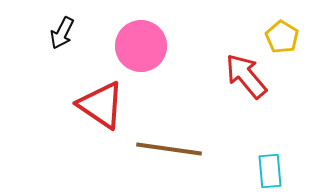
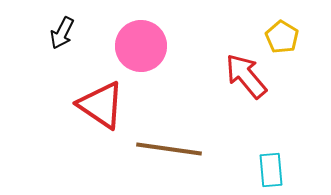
cyan rectangle: moved 1 px right, 1 px up
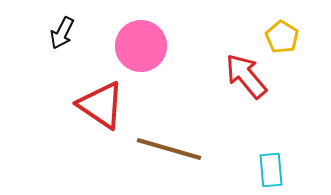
brown line: rotated 8 degrees clockwise
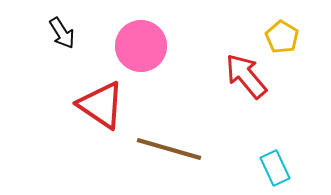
black arrow: rotated 60 degrees counterclockwise
cyan rectangle: moved 4 px right, 2 px up; rotated 20 degrees counterclockwise
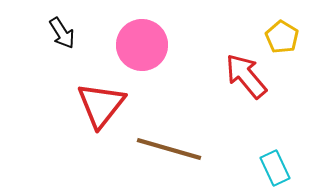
pink circle: moved 1 px right, 1 px up
red triangle: rotated 34 degrees clockwise
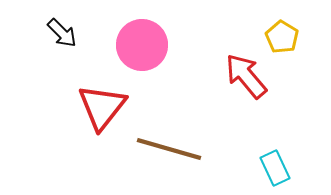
black arrow: rotated 12 degrees counterclockwise
red triangle: moved 1 px right, 2 px down
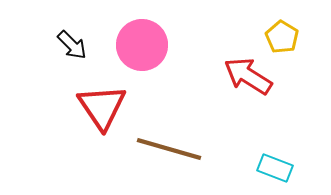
black arrow: moved 10 px right, 12 px down
red arrow: moved 2 px right; rotated 18 degrees counterclockwise
red triangle: rotated 12 degrees counterclockwise
cyan rectangle: rotated 44 degrees counterclockwise
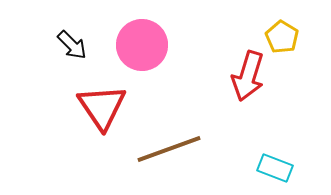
red arrow: rotated 105 degrees counterclockwise
brown line: rotated 36 degrees counterclockwise
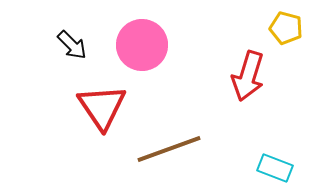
yellow pentagon: moved 4 px right, 9 px up; rotated 16 degrees counterclockwise
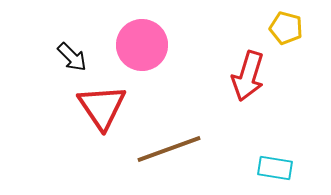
black arrow: moved 12 px down
cyan rectangle: rotated 12 degrees counterclockwise
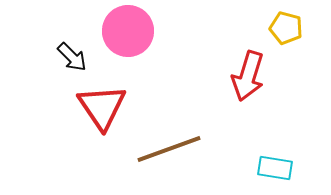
pink circle: moved 14 px left, 14 px up
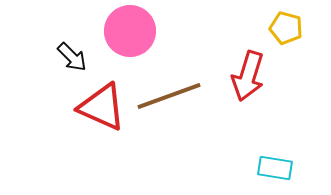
pink circle: moved 2 px right
red triangle: rotated 32 degrees counterclockwise
brown line: moved 53 px up
